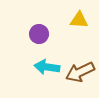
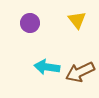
yellow triangle: moved 2 px left; rotated 48 degrees clockwise
purple circle: moved 9 px left, 11 px up
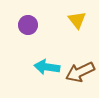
purple circle: moved 2 px left, 2 px down
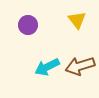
cyan arrow: rotated 35 degrees counterclockwise
brown arrow: moved 6 px up; rotated 8 degrees clockwise
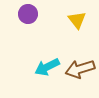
purple circle: moved 11 px up
brown arrow: moved 3 px down
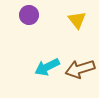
purple circle: moved 1 px right, 1 px down
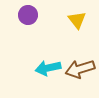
purple circle: moved 1 px left
cyan arrow: moved 1 px right, 1 px down; rotated 15 degrees clockwise
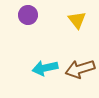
cyan arrow: moved 3 px left
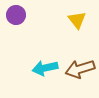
purple circle: moved 12 px left
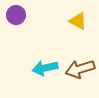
yellow triangle: moved 1 px right, 1 px down; rotated 24 degrees counterclockwise
